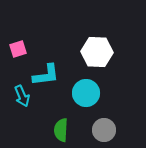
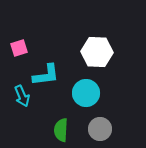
pink square: moved 1 px right, 1 px up
gray circle: moved 4 px left, 1 px up
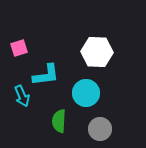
green semicircle: moved 2 px left, 9 px up
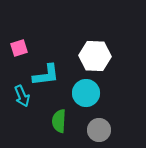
white hexagon: moved 2 px left, 4 px down
gray circle: moved 1 px left, 1 px down
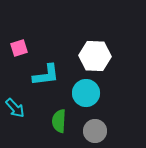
cyan arrow: moved 7 px left, 12 px down; rotated 20 degrees counterclockwise
gray circle: moved 4 px left, 1 px down
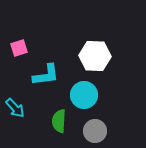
cyan circle: moved 2 px left, 2 px down
